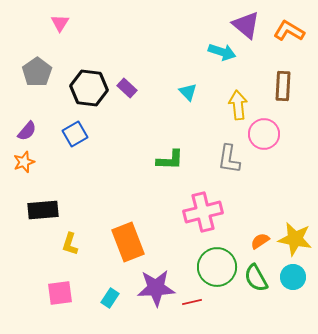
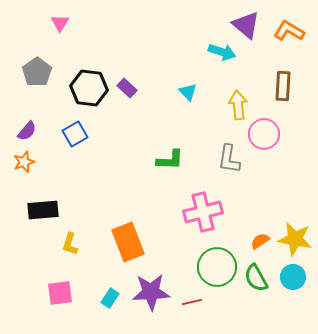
purple star: moved 5 px left, 4 px down
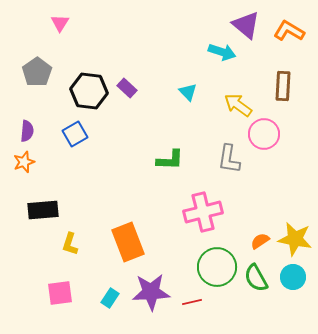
black hexagon: moved 3 px down
yellow arrow: rotated 48 degrees counterclockwise
purple semicircle: rotated 35 degrees counterclockwise
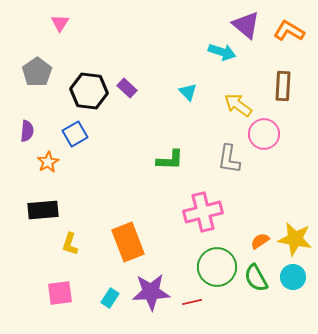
orange star: moved 24 px right; rotated 10 degrees counterclockwise
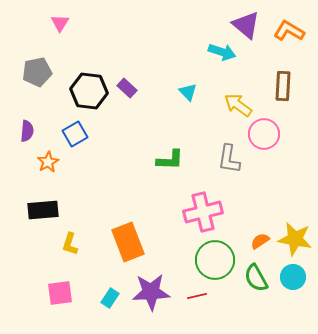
gray pentagon: rotated 24 degrees clockwise
green circle: moved 2 px left, 7 px up
red line: moved 5 px right, 6 px up
